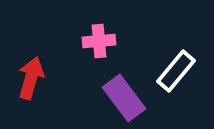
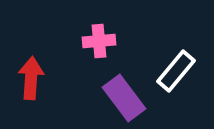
red arrow: rotated 12 degrees counterclockwise
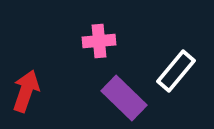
red arrow: moved 5 px left, 13 px down; rotated 15 degrees clockwise
purple rectangle: rotated 9 degrees counterclockwise
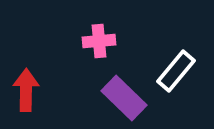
red arrow: moved 1 px up; rotated 18 degrees counterclockwise
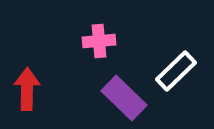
white rectangle: rotated 6 degrees clockwise
red arrow: moved 1 px right, 1 px up
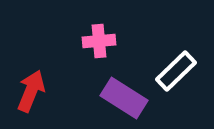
red arrow: moved 4 px right, 2 px down; rotated 21 degrees clockwise
purple rectangle: rotated 12 degrees counterclockwise
